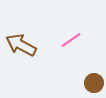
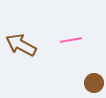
pink line: rotated 25 degrees clockwise
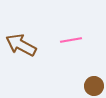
brown circle: moved 3 px down
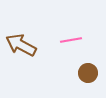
brown circle: moved 6 px left, 13 px up
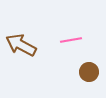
brown circle: moved 1 px right, 1 px up
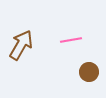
brown arrow: rotated 92 degrees clockwise
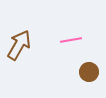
brown arrow: moved 2 px left
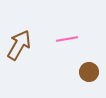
pink line: moved 4 px left, 1 px up
